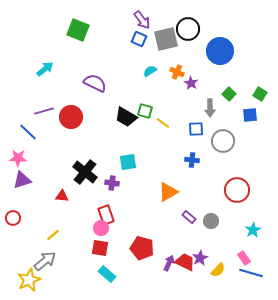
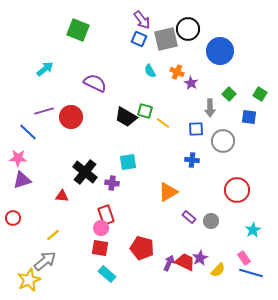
cyan semicircle at (150, 71): rotated 88 degrees counterclockwise
blue square at (250, 115): moved 1 px left, 2 px down; rotated 14 degrees clockwise
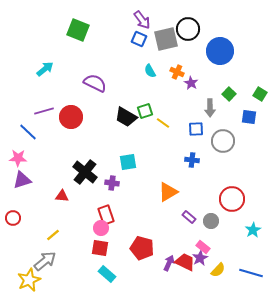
green square at (145, 111): rotated 35 degrees counterclockwise
red circle at (237, 190): moved 5 px left, 9 px down
pink rectangle at (244, 258): moved 41 px left, 11 px up; rotated 16 degrees counterclockwise
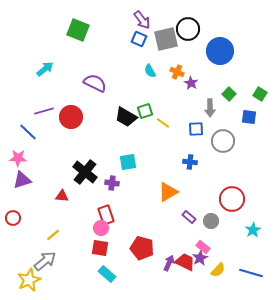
blue cross at (192, 160): moved 2 px left, 2 px down
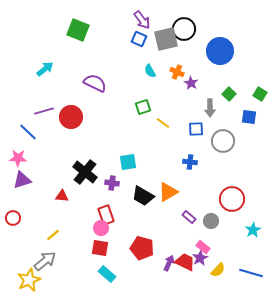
black circle at (188, 29): moved 4 px left
green square at (145, 111): moved 2 px left, 4 px up
black trapezoid at (126, 117): moved 17 px right, 79 px down
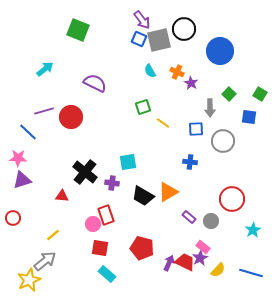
gray square at (166, 39): moved 7 px left, 1 px down
pink circle at (101, 228): moved 8 px left, 4 px up
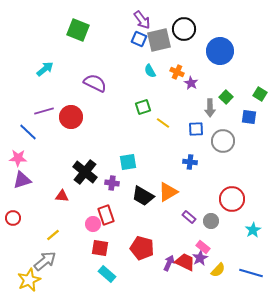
green square at (229, 94): moved 3 px left, 3 px down
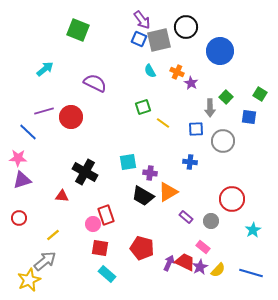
black circle at (184, 29): moved 2 px right, 2 px up
black cross at (85, 172): rotated 10 degrees counterclockwise
purple cross at (112, 183): moved 38 px right, 10 px up
purple rectangle at (189, 217): moved 3 px left
red circle at (13, 218): moved 6 px right
purple star at (200, 258): moved 9 px down
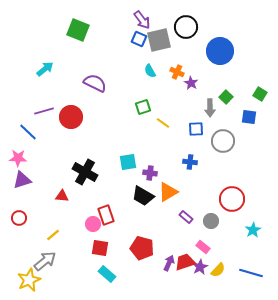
red trapezoid at (185, 262): rotated 45 degrees counterclockwise
